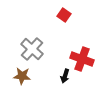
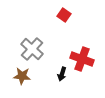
black arrow: moved 3 px left, 2 px up
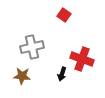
gray cross: moved 2 px up; rotated 35 degrees clockwise
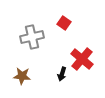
red square: moved 8 px down
gray cross: moved 10 px up
red cross: rotated 20 degrees clockwise
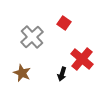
gray cross: rotated 30 degrees counterclockwise
brown star: moved 3 px up; rotated 18 degrees clockwise
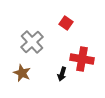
red square: moved 2 px right
gray cross: moved 5 px down
red cross: rotated 30 degrees counterclockwise
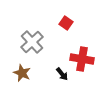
black arrow: rotated 56 degrees counterclockwise
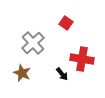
gray cross: moved 1 px right, 1 px down
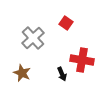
gray cross: moved 5 px up
red cross: moved 1 px down
black arrow: rotated 16 degrees clockwise
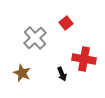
red square: rotated 16 degrees clockwise
gray cross: moved 2 px right
red cross: moved 2 px right, 1 px up
